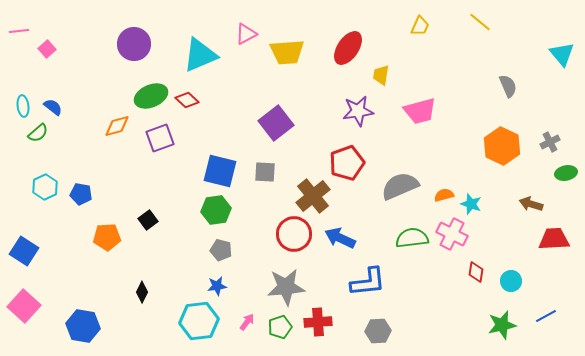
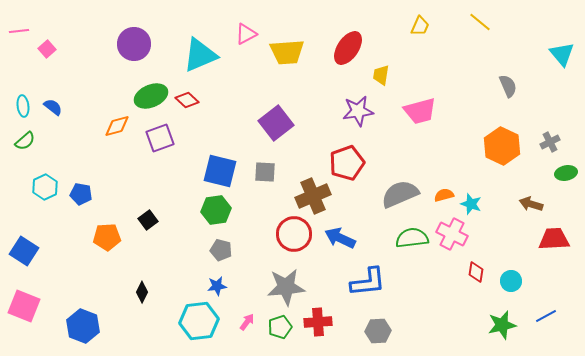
green semicircle at (38, 133): moved 13 px left, 8 px down
gray semicircle at (400, 186): moved 8 px down
brown cross at (313, 196): rotated 16 degrees clockwise
pink square at (24, 306): rotated 20 degrees counterclockwise
blue hexagon at (83, 326): rotated 12 degrees clockwise
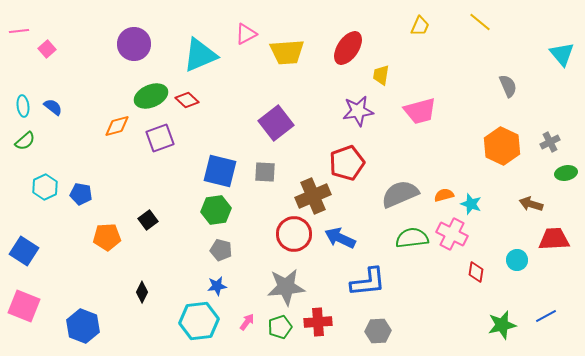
cyan circle at (511, 281): moved 6 px right, 21 px up
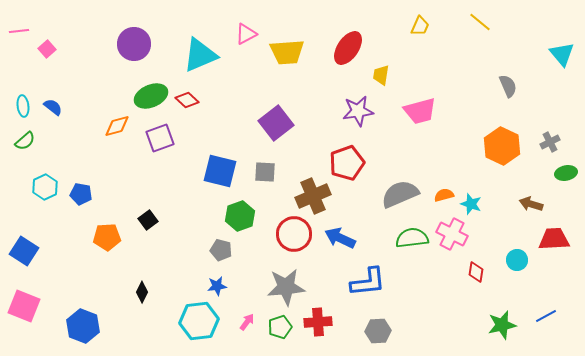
green hexagon at (216, 210): moved 24 px right, 6 px down; rotated 12 degrees counterclockwise
